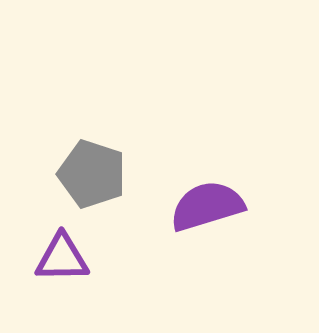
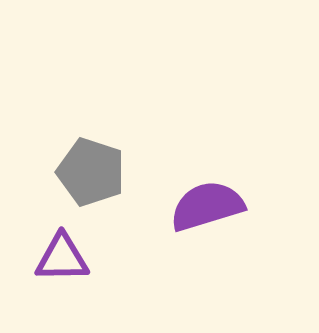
gray pentagon: moved 1 px left, 2 px up
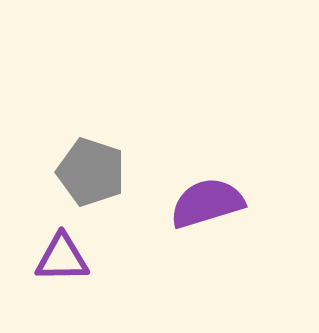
purple semicircle: moved 3 px up
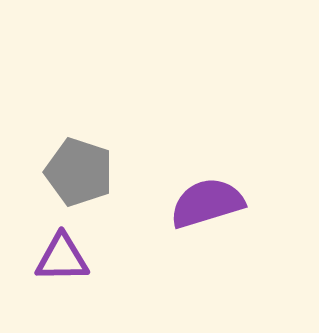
gray pentagon: moved 12 px left
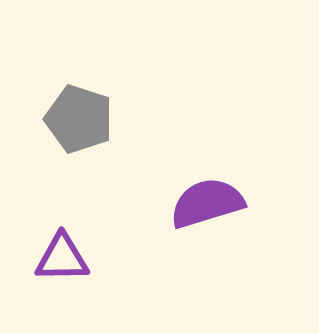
gray pentagon: moved 53 px up
